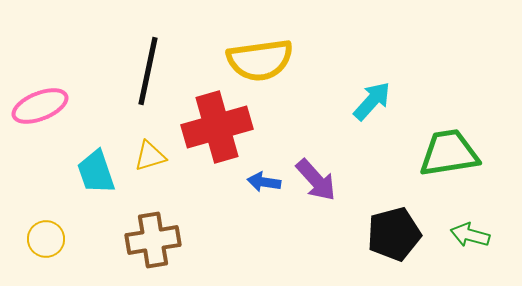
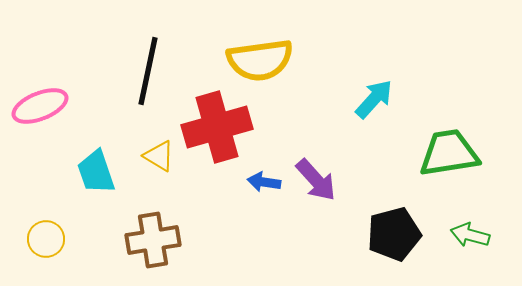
cyan arrow: moved 2 px right, 2 px up
yellow triangle: moved 9 px right; rotated 48 degrees clockwise
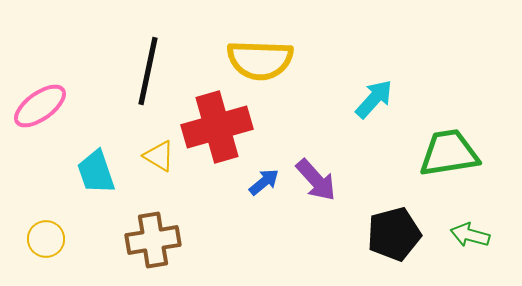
yellow semicircle: rotated 10 degrees clockwise
pink ellipse: rotated 14 degrees counterclockwise
blue arrow: rotated 132 degrees clockwise
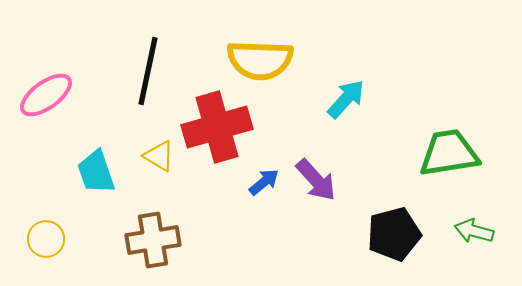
cyan arrow: moved 28 px left
pink ellipse: moved 6 px right, 11 px up
green arrow: moved 4 px right, 4 px up
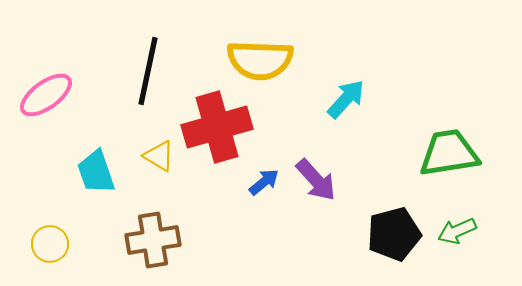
green arrow: moved 17 px left; rotated 39 degrees counterclockwise
yellow circle: moved 4 px right, 5 px down
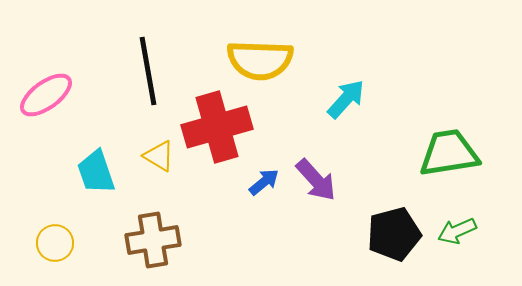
black line: rotated 22 degrees counterclockwise
yellow circle: moved 5 px right, 1 px up
